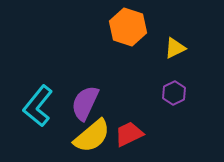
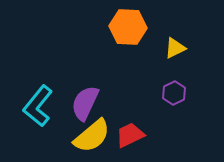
orange hexagon: rotated 15 degrees counterclockwise
red trapezoid: moved 1 px right, 1 px down
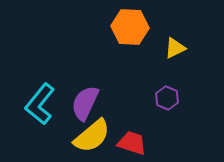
orange hexagon: moved 2 px right
purple hexagon: moved 7 px left, 5 px down; rotated 10 degrees counterclockwise
cyan L-shape: moved 2 px right, 2 px up
red trapezoid: moved 2 px right, 8 px down; rotated 44 degrees clockwise
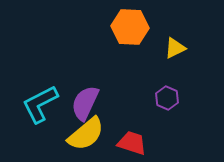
cyan L-shape: rotated 24 degrees clockwise
yellow semicircle: moved 6 px left, 2 px up
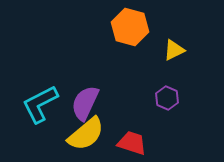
orange hexagon: rotated 12 degrees clockwise
yellow triangle: moved 1 px left, 2 px down
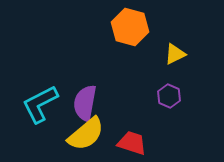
yellow triangle: moved 1 px right, 4 px down
purple hexagon: moved 2 px right, 2 px up
purple semicircle: rotated 15 degrees counterclockwise
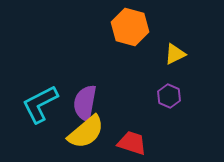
yellow semicircle: moved 2 px up
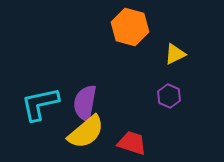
cyan L-shape: rotated 15 degrees clockwise
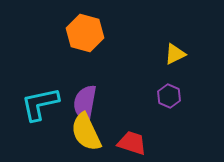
orange hexagon: moved 45 px left, 6 px down
yellow semicircle: rotated 105 degrees clockwise
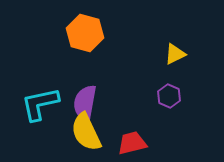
red trapezoid: rotated 32 degrees counterclockwise
